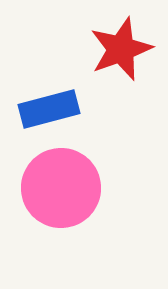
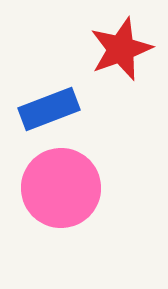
blue rectangle: rotated 6 degrees counterclockwise
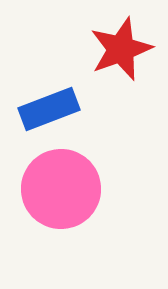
pink circle: moved 1 px down
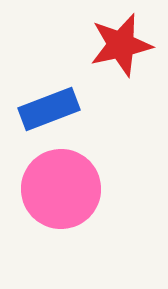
red star: moved 4 px up; rotated 8 degrees clockwise
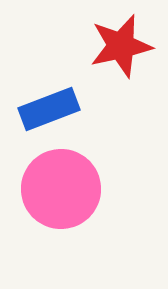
red star: moved 1 px down
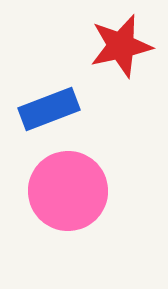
pink circle: moved 7 px right, 2 px down
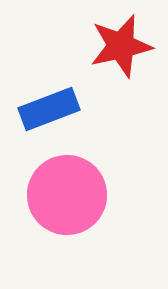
pink circle: moved 1 px left, 4 px down
